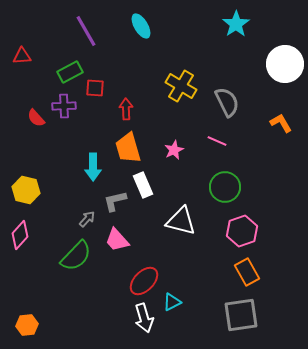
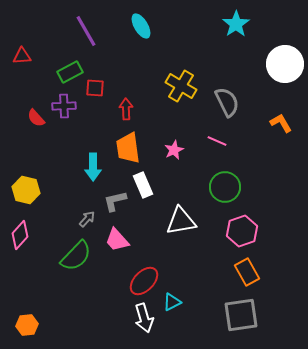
orange trapezoid: rotated 8 degrees clockwise
white triangle: rotated 24 degrees counterclockwise
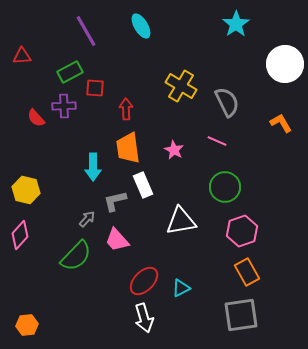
pink star: rotated 18 degrees counterclockwise
cyan triangle: moved 9 px right, 14 px up
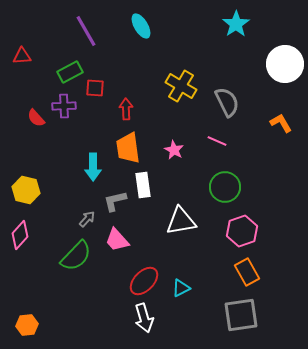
white rectangle: rotated 15 degrees clockwise
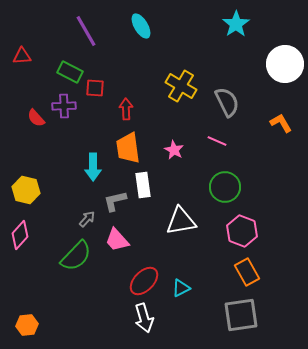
green rectangle: rotated 55 degrees clockwise
pink hexagon: rotated 20 degrees counterclockwise
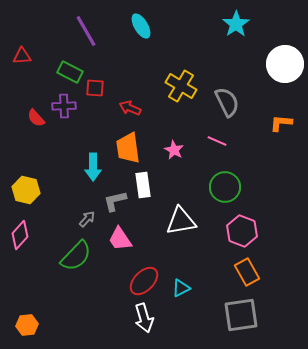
red arrow: moved 4 px right, 1 px up; rotated 65 degrees counterclockwise
orange L-shape: rotated 55 degrees counterclockwise
pink trapezoid: moved 3 px right, 1 px up; rotated 8 degrees clockwise
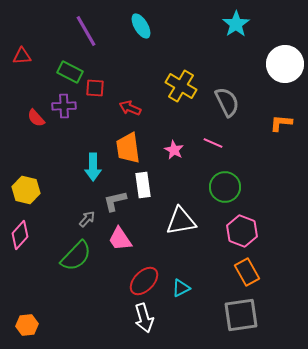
pink line: moved 4 px left, 2 px down
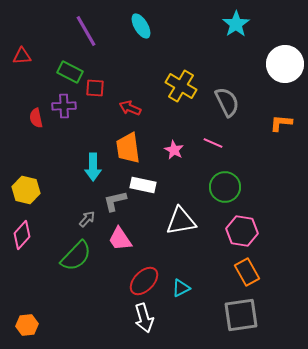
red semicircle: rotated 30 degrees clockwise
white rectangle: rotated 70 degrees counterclockwise
pink hexagon: rotated 12 degrees counterclockwise
pink diamond: moved 2 px right
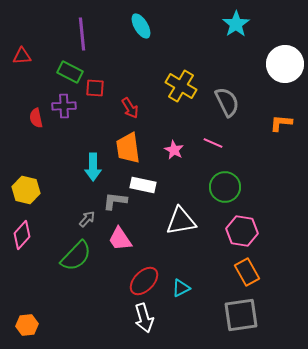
purple line: moved 4 px left, 3 px down; rotated 24 degrees clockwise
red arrow: rotated 145 degrees counterclockwise
gray L-shape: rotated 20 degrees clockwise
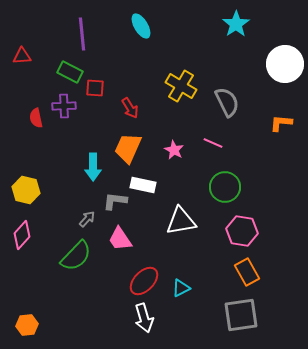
orange trapezoid: rotated 32 degrees clockwise
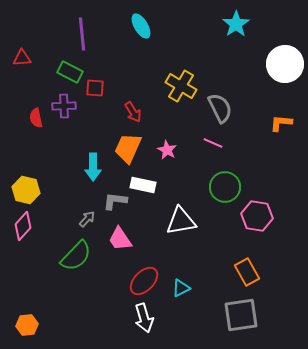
red triangle: moved 2 px down
gray semicircle: moved 7 px left, 6 px down
red arrow: moved 3 px right, 4 px down
pink star: moved 7 px left
pink hexagon: moved 15 px right, 15 px up
pink diamond: moved 1 px right, 9 px up
